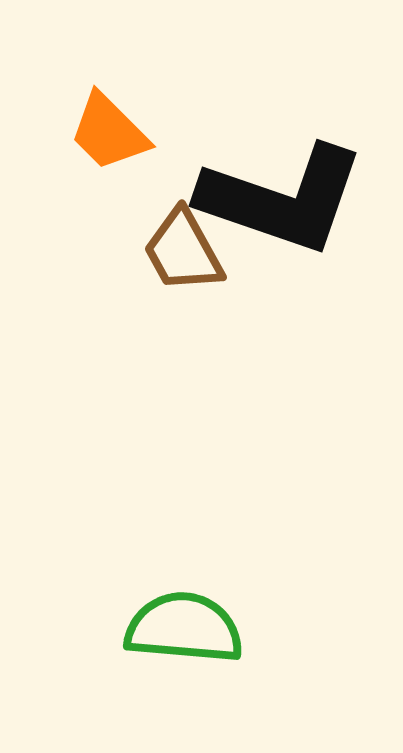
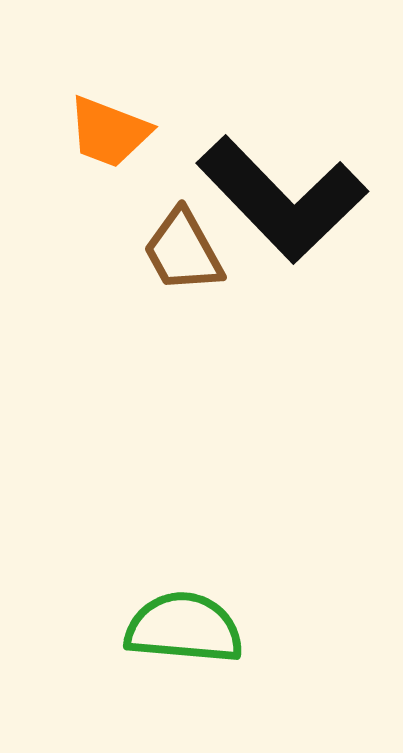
orange trapezoid: rotated 24 degrees counterclockwise
black L-shape: rotated 27 degrees clockwise
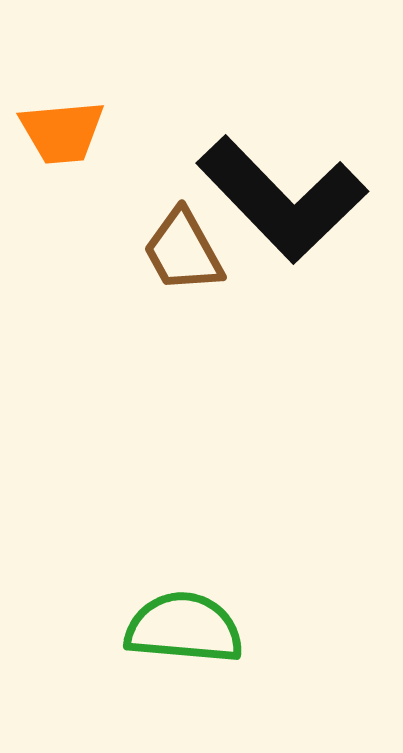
orange trapezoid: moved 47 px left; rotated 26 degrees counterclockwise
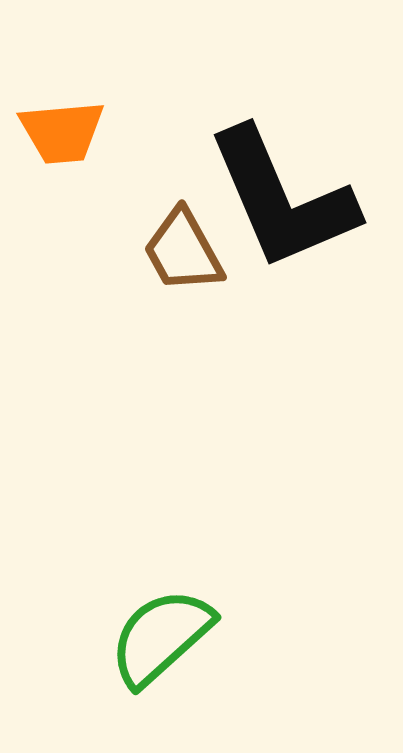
black L-shape: rotated 21 degrees clockwise
green semicircle: moved 23 px left, 9 px down; rotated 47 degrees counterclockwise
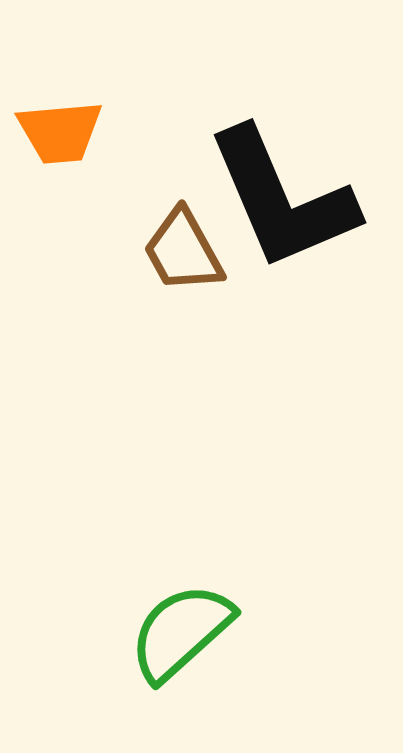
orange trapezoid: moved 2 px left
green semicircle: moved 20 px right, 5 px up
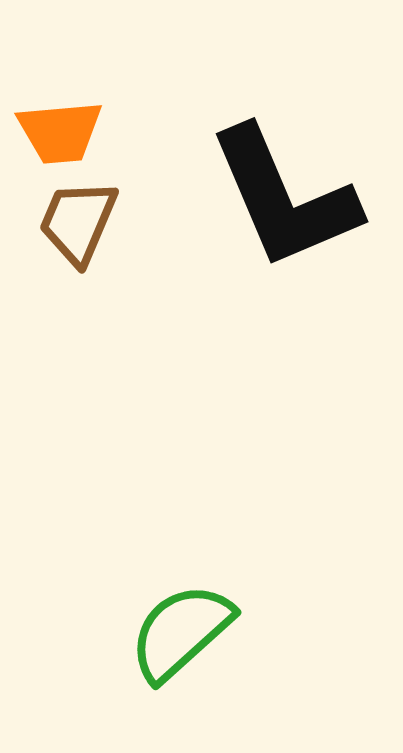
black L-shape: moved 2 px right, 1 px up
brown trapezoid: moved 105 px left, 29 px up; rotated 52 degrees clockwise
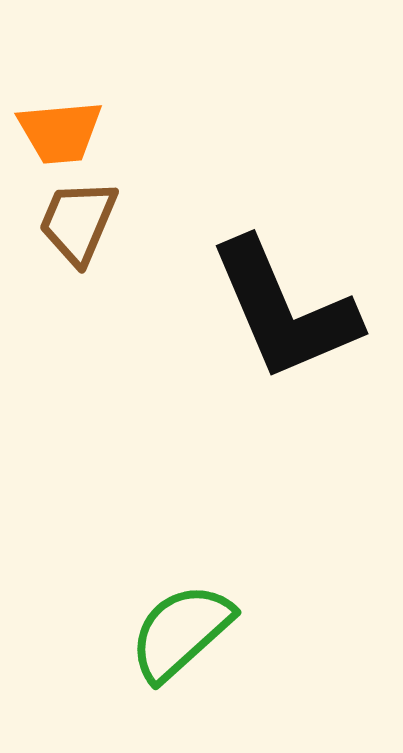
black L-shape: moved 112 px down
